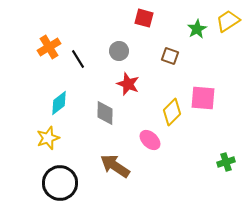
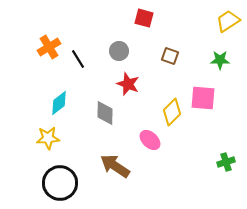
green star: moved 23 px right, 31 px down; rotated 30 degrees clockwise
yellow star: rotated 15 degrees clockwise
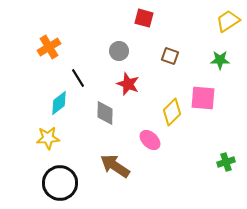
black line: moved 19 px down
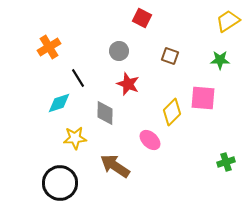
red square: moved 2 px left; rotated 12 degrees clockwise
cyan diamond: rotated 20 degrees clockwise
yellow star: moved 27 px right
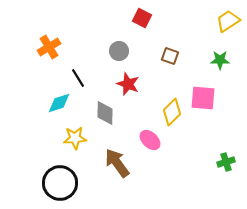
brown arrow: moved 2 px right, 3 px up; rotated 20 degrees clockwise
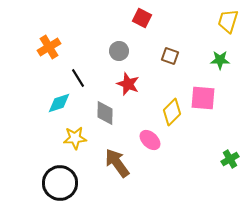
yellow trapezoid: rotated 40 degrees counterclockwise
green cross: moved 4 px right, 3 px up; rotated 12 degrees counterclockwise
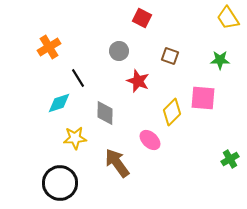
yellow trapezoid: moved 3 px up; rotated 50 degrees counterclockwise
red star: moved 10 px right, 3 px up
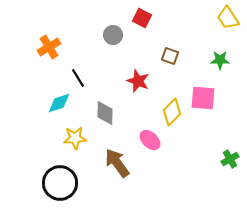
gray circle: moved 6 px left, 16 px up
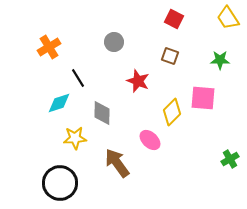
red square: moved 32 px right, 1 px down
gray circle: moved 1 px right, 7 px down
gray diamond: moved 3 px left
